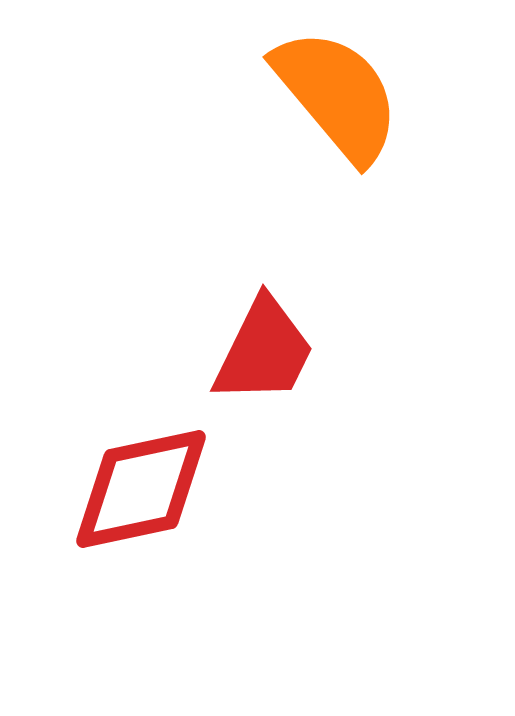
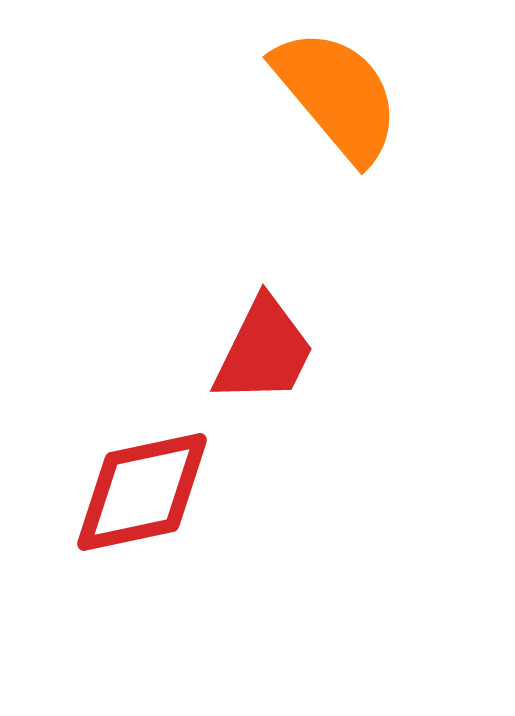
red diamond: moved 1 px right, 3 px down
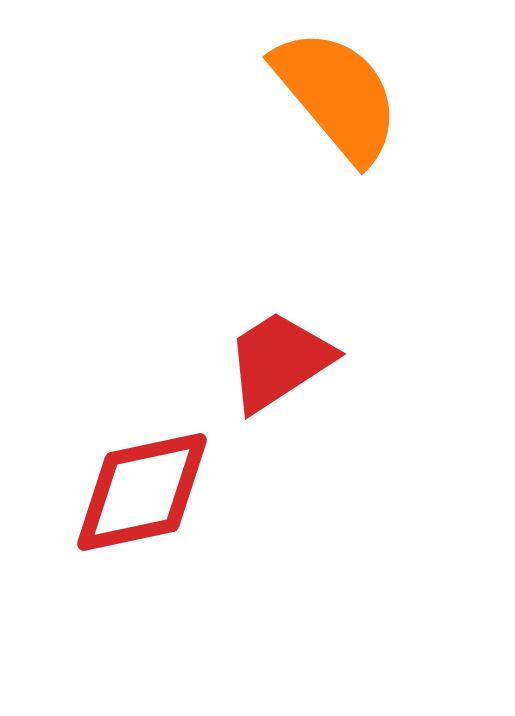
red trapezoid: moved 15 px right, 10 px down; rotated 149 degrees counterclockwise
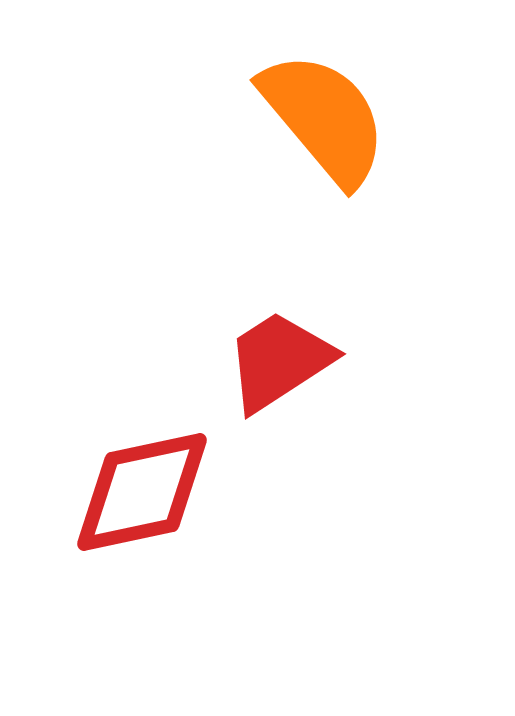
orange semicircle: moved 13 px left, 23 px down
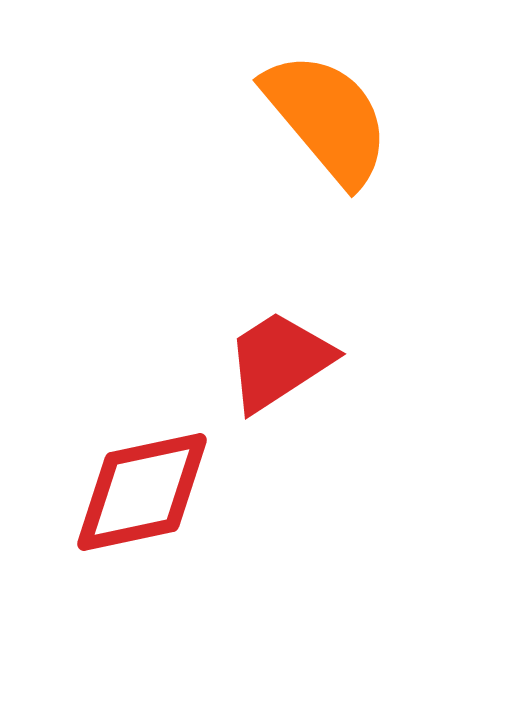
orange semicircle: moved 3 px right
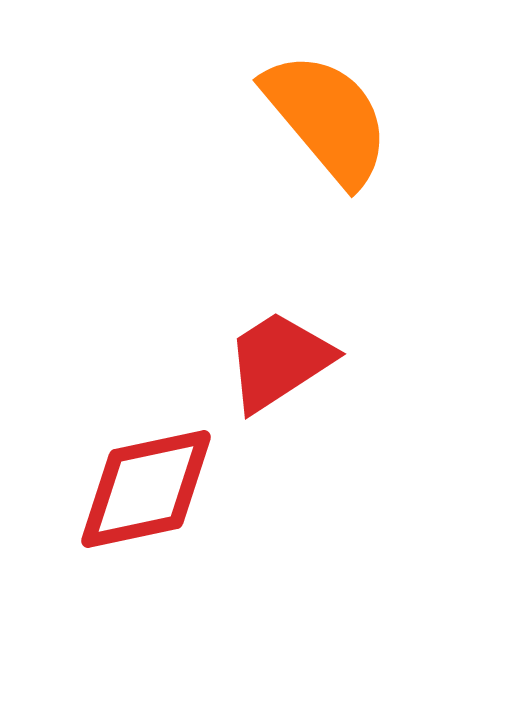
red diamond: moved 4 px right, 3 px up
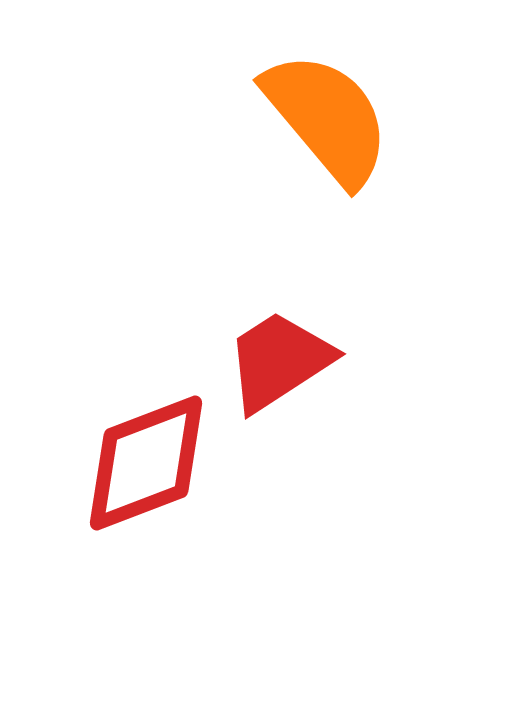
red diamond: moved 26 px up; rotated 9 degrees counterclockwise
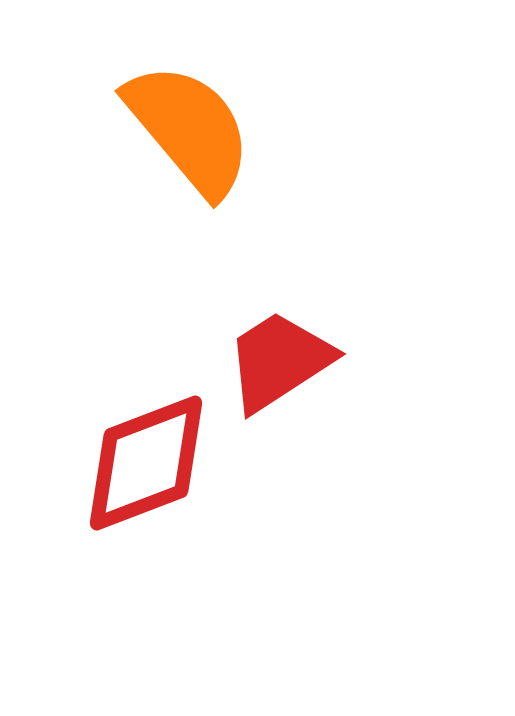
orange semicircle: moved 138 px left, 11 px down
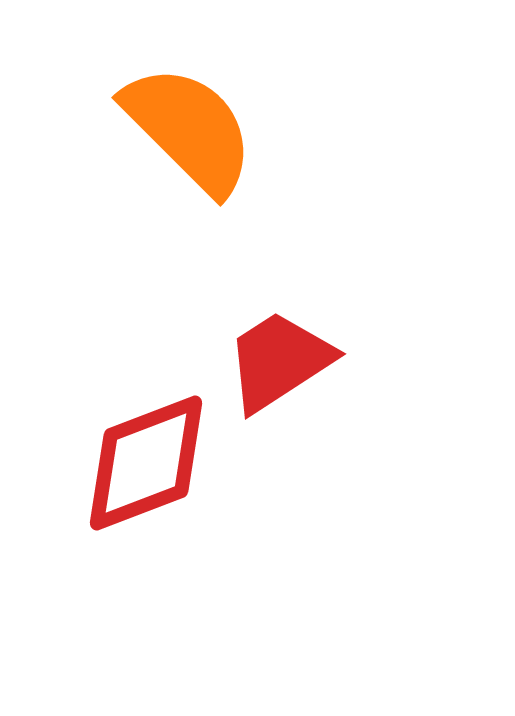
orange semicircle: rotated 5 degrees counterclockwise
